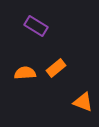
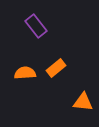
purple rectangle: rotated 20 degrees clockwise
orange triangle: rotated 15 degrees counterclockwise
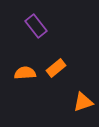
orange triangle: rotated 25 degrees counterclockwise
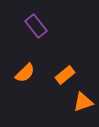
orange rectangle: moved 9 px right, 7 px down
orange semicircle: rotated 140 degrees clockwise
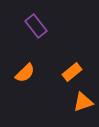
orange rectangle: moved 7 px right, 3 px up
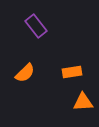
orange rectangle: rotated 30 degrees clockwise
orange triangle: rotated 15 degrees clockwise
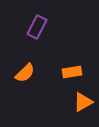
purple rectangle: moved 1 px right, 1 px down; rotated 65 degrees clockwise
orange triangle: rotated 25 degrees counterclockwise
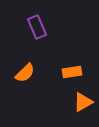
purple rectangle: rotated 50 degrees counterclockwise
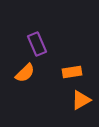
purple rectangle: moved 17 px down
orange triangle: moved 2 px left, 2 px up
